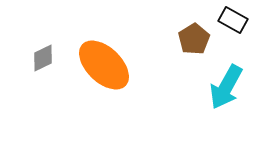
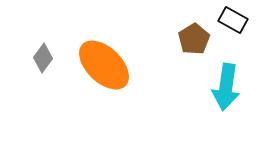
gray diamond: rotated 28 degrees counterclockwise
cyan arrow: rotated 21 degrees counterclockwise
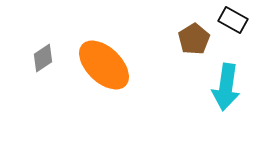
gray diamond: rotated 20 degrees clockwise
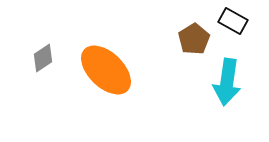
black rectangle: moved 1 px down
orange ellipse: moved 2 px right, 5 px down
cyan arrow: moved 1 px right, 5 px up
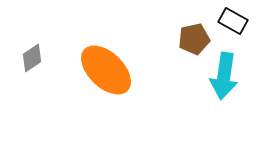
brown pentagon: rotated 20 degrees clockwise
gray diamond: moved 11 px left
cyan arrow: moved 3 px left, 6 px up
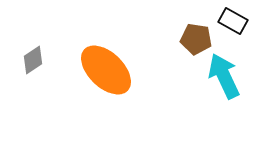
brown pentagon: moved 2 px right; rotated 20 degrees clockwise
gray diamond: moved 1 px right, 2 px down
cyan arrow: rotated 147 degrees clockwise
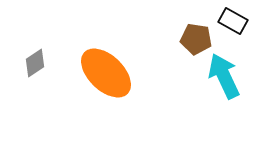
gray diamond: moved 2 px right, 3 px down
orange ellipse: moved 3 px down
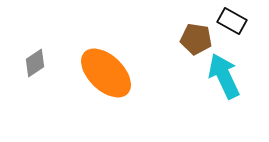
black rectangle: moved 1 px left
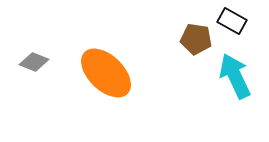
gray diamond: moved 1 px left, 1 px up; rotated 56 degrees clockwise
cyan arrow: moved 11 px right
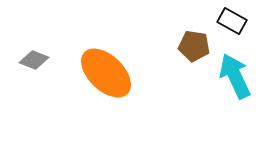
brown pentagon: moved 2 px left, 7 px down
gray diamond: moved 2 px up
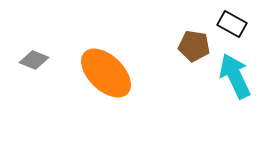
black rectangle: moved 3 px down
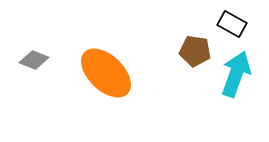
brown pentagon: moved 1 px right, 5 px down
cyan arrow: moved 1 px right, 2 px up; rotated 45 degrees clockwise
